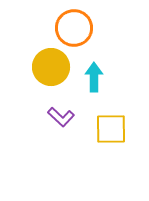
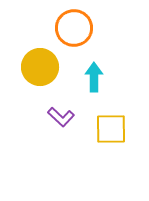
yellow circle: moved 11 px left
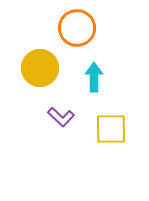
orange circle: moved 3 px right
yellow circle: moved 1 px down
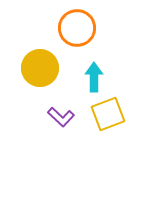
yellow square: moved 3 px left, 15 px up; rotated 20 degrees counterclockwise
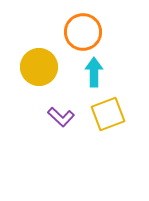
orange circle: moved 6 px right, 4 px down
yellow circle: moved 1 px left, 1 px up
cyan arrow: moved 5 px up
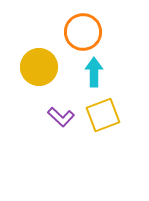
yellow square: moved 5 px left, 1 px down
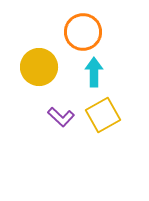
yellow square: rotated 8 degrees counterclockwise
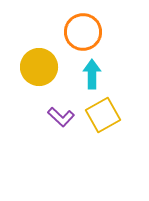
cyan arrow: moved 2 px left, 2 px down
